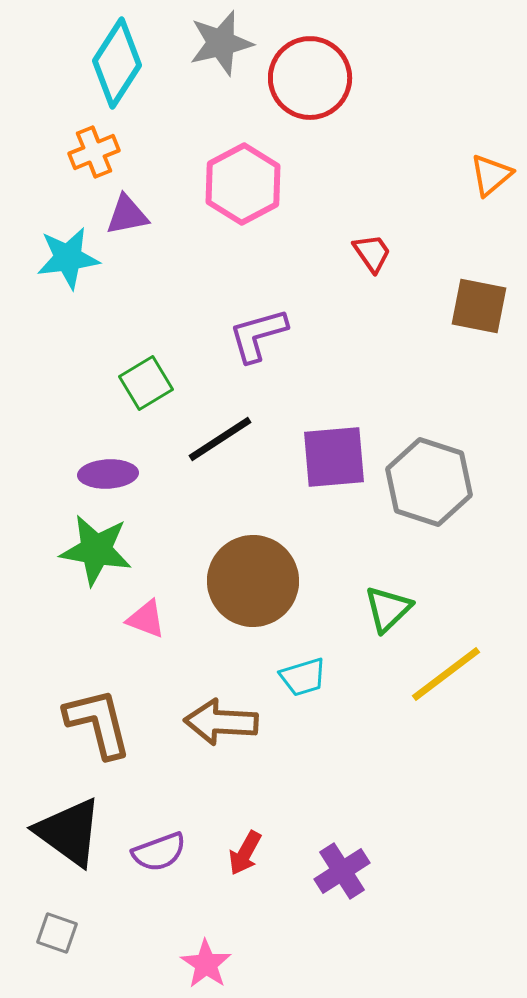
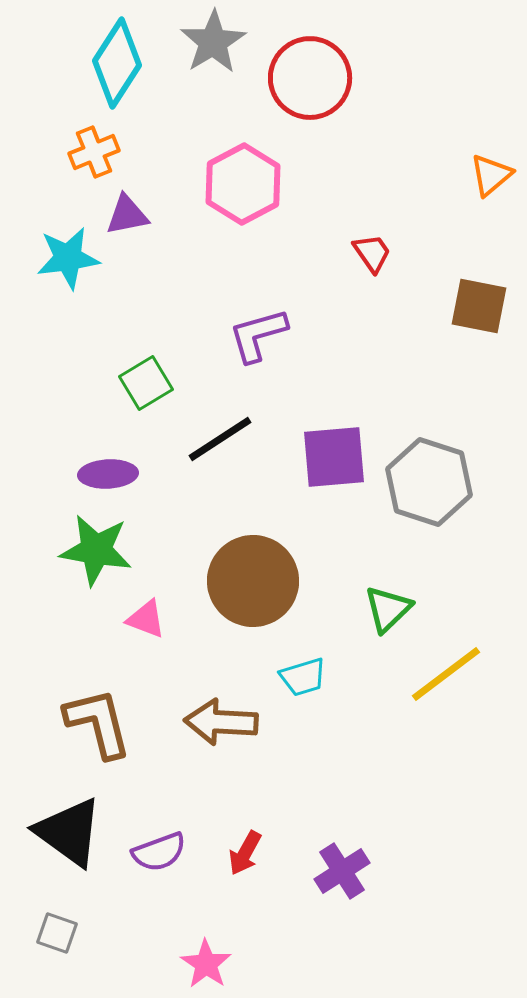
gray star: moved 8 px left, 1 px up; rotated 18 degrees counterclockwise
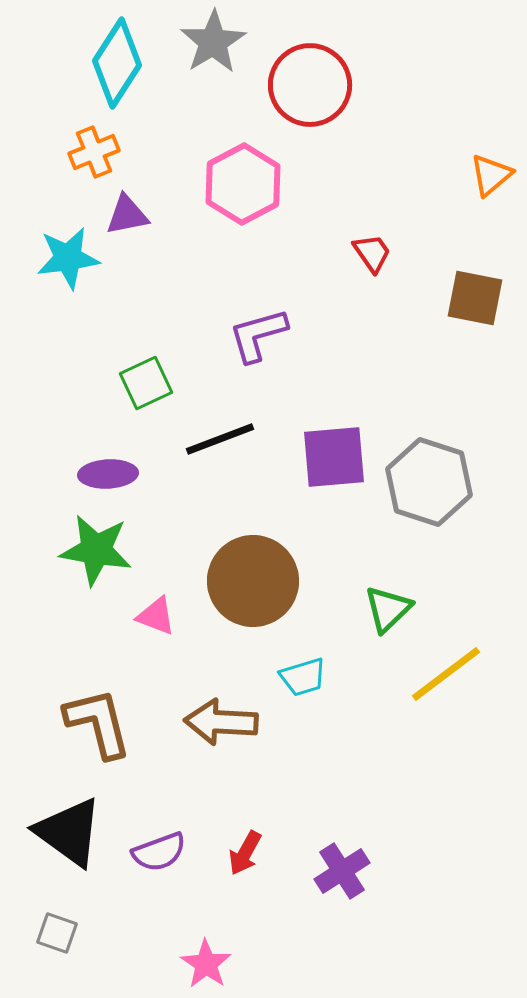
red circle: moved 7 px down
brown square: moved 4 px left, 8 px up
green square: rotated 6 degrees clockwise
black line: rotated 12 degrees clockwise
pink triangle: moved 10 px right, 3 px up
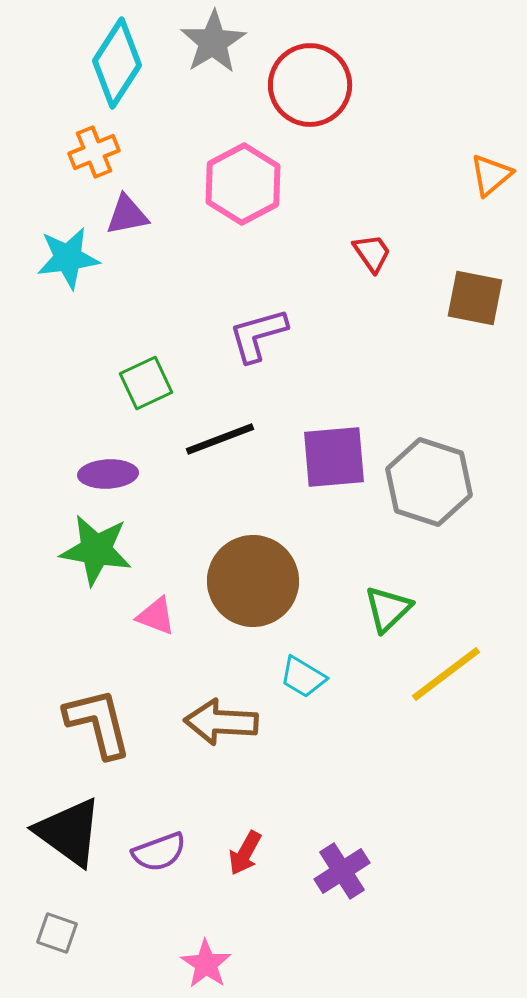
cyan trapezoid: rotated 48 degrees clockwise
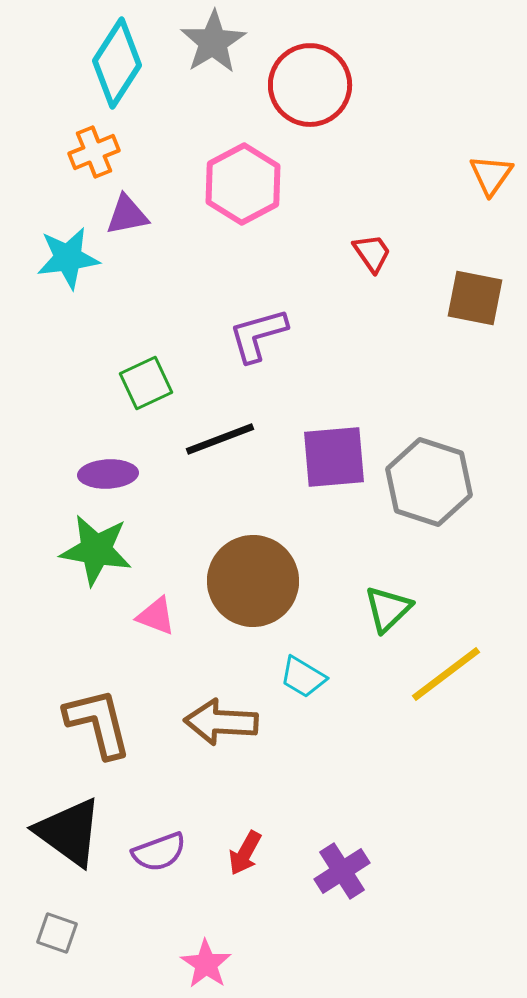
orange triangle: rotated 15 degrees counterclockwise
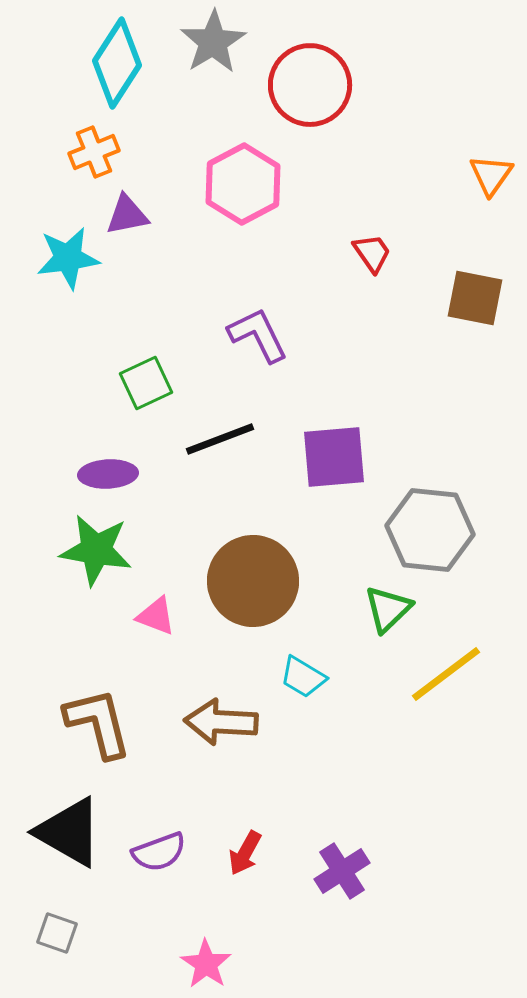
purple L-shape: rotated 80 degrees clockwise
gray hexagon: moved 1 px right, 48 px down; rotated 12 degrees counterclockwise
black triangle: rotated 6 degrees counterclockwise
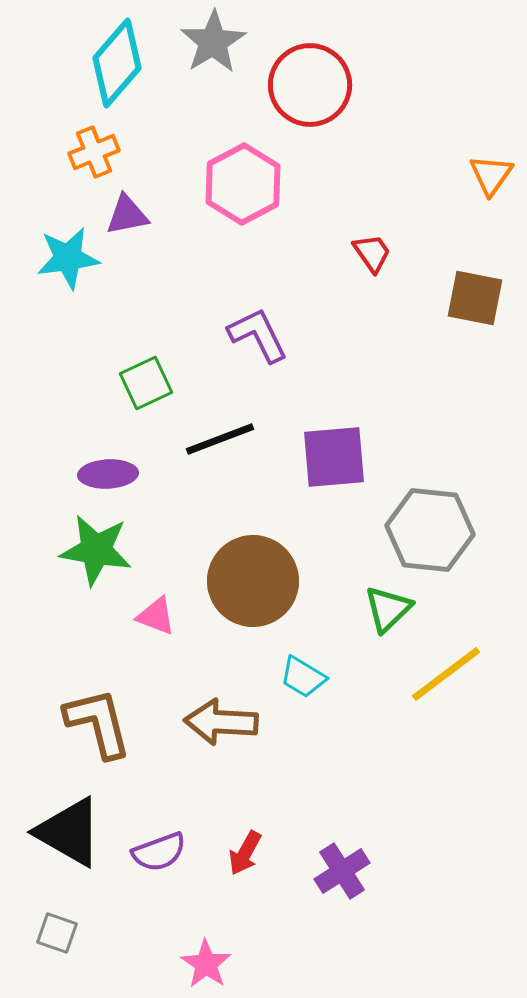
cyan diamond: rotated 8 degrees clockwise
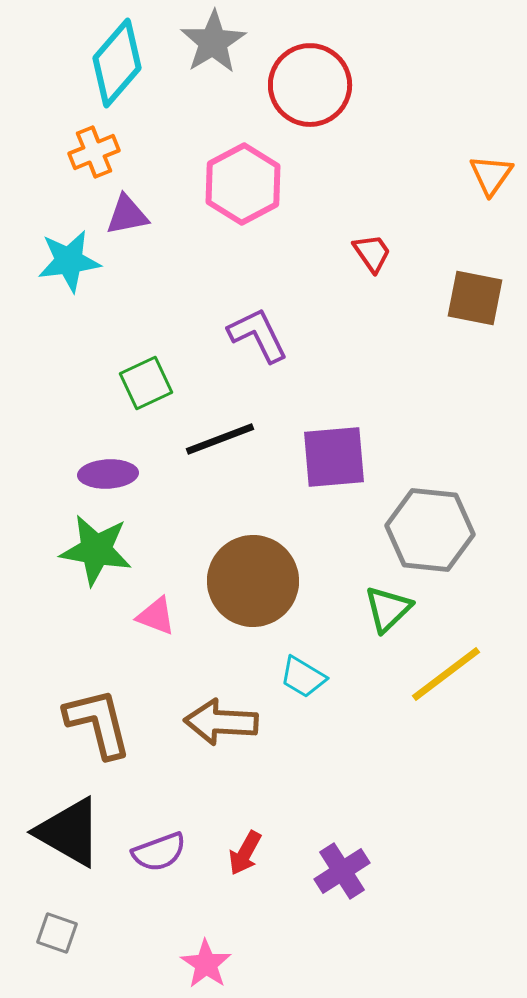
cyan star: moved 1 px right, 3 px down
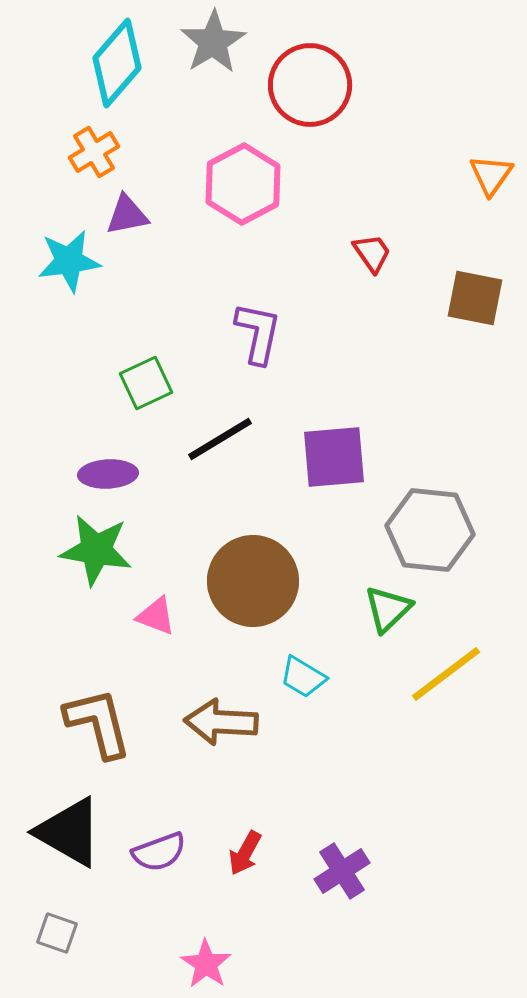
orange cross: rotated 9 degrees counterclockwise
purple L-shape: moved 2 px up; rotated 38 degrees clockwise
black line: rotated 10 degrees counterclockwise
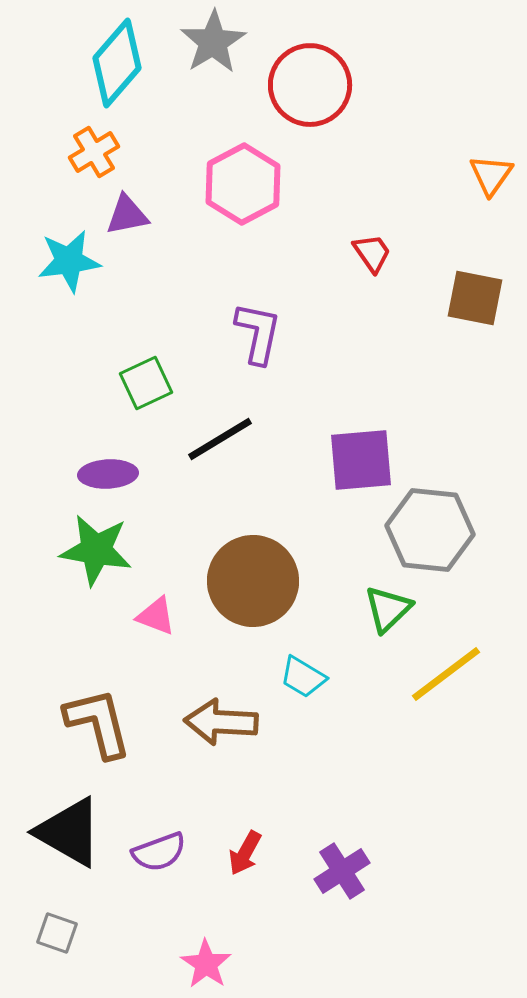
purple square: moved 27 px right, 3 px down
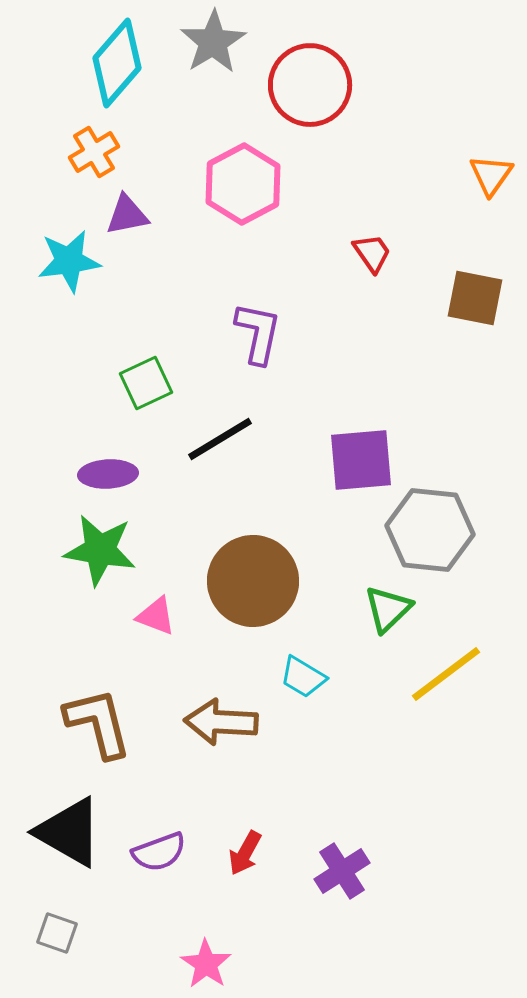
green star: moved 4 px right
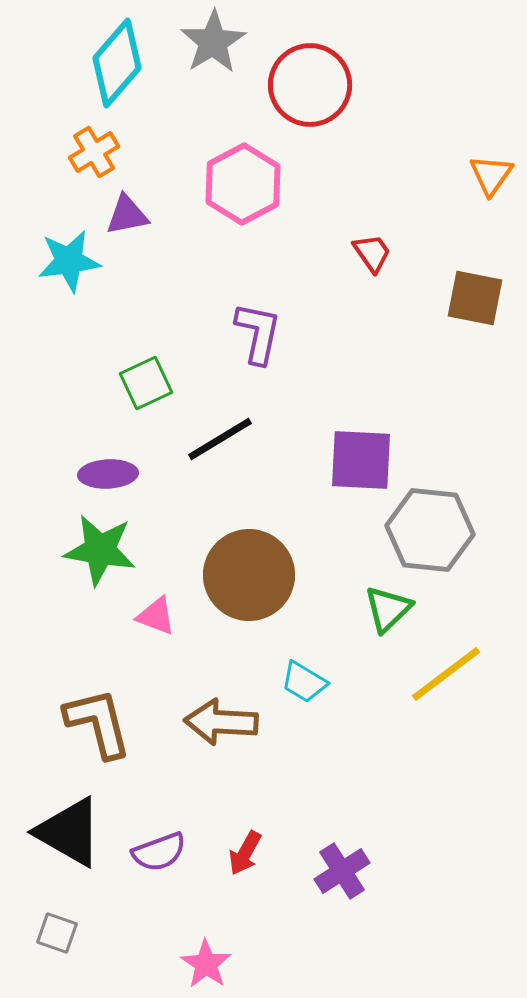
purple square: rotated 8 degrees clockwise
brown circle: moved 4 px left, 6 px up
cyan trapezoid: moved 1 px right, 5 px down
